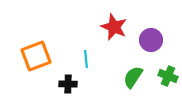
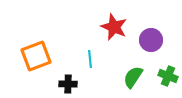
cyan line: moved 4 px right
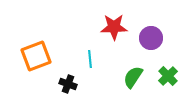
red star: rotated 24 degrees counterclockwise
purple circle: moved 2 px up
green cross: rotated 24 degrees clockwise
black cross: rotated 18 degrees clockwise
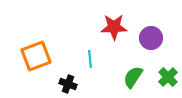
green cross: moved 1 px down
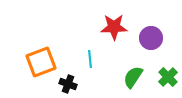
orange square: moved 5 px right, 6 px down
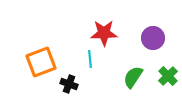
red star: moved 10 px left, 6 px down
purple circle: moved 2 px right
green cross: moved 1 px up
black cross: moved 1 px right
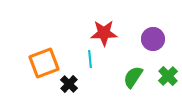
purple circle: moved 1 px down
orange square: moved 3 px right, 1 px down
black cross: rotated 24 degrees clockwise
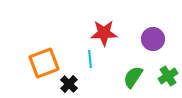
green cross: rotated 12 degrees clockwise
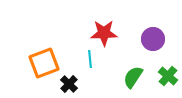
green cross: rotated 18 degrees counterclockwise
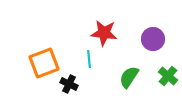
red star: rotated 8 degrees clockwise
cyan line: moved 1 px left
green semicircle: moved 4 px left
black cross: rotated 18 degrees counterclockwise
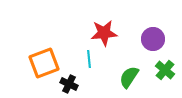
red star: rotated 12 degrees counterclockwise
green cross: moved 3 px left, 6 px up
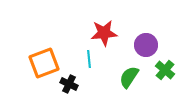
purple circle: moved 7 px left, 6 px down
